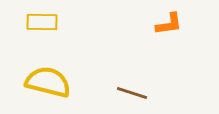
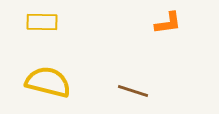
orange L-shape: moved 1 px left, 1 px up
brown line: moved 1 px right, 2 px up
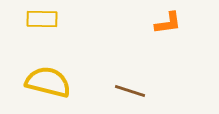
yellow rectangle: moved 3 px up
brown line: moved 3 px left
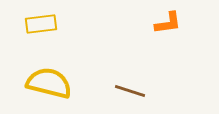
yellow rectangle: moved 1 px left, 5 px down; rotated 8 degrees counterclockwise
yellow semicircle: moved 1 px right, 1 px down
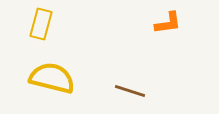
yellow rectangle: rotated 68 degrees counterclockwise
yellow semicircle: moved 3 px right, 5 px up
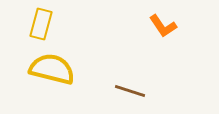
orange L-shape: moved 5 px left, 3 px down; rotated 64 degrees clockwise
yellow semicircle: moved 9 px up
